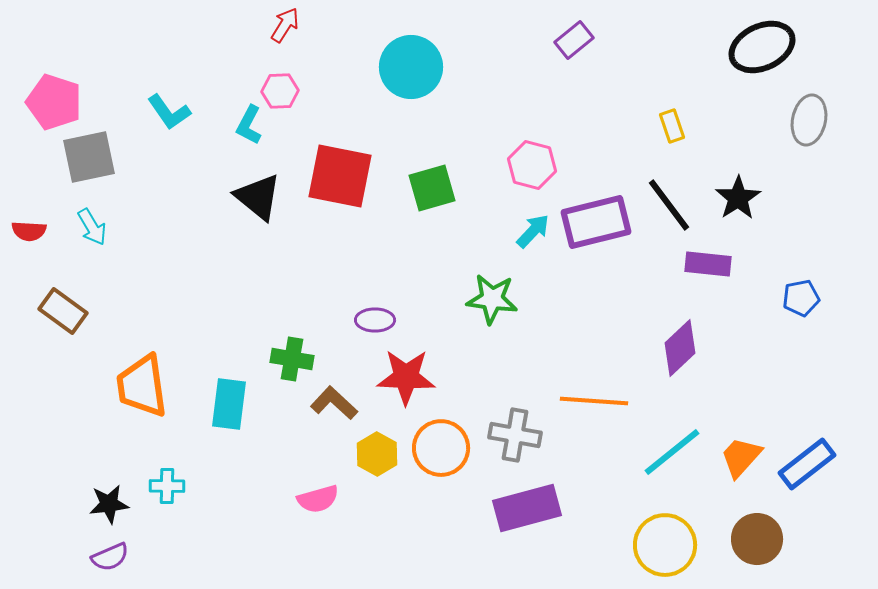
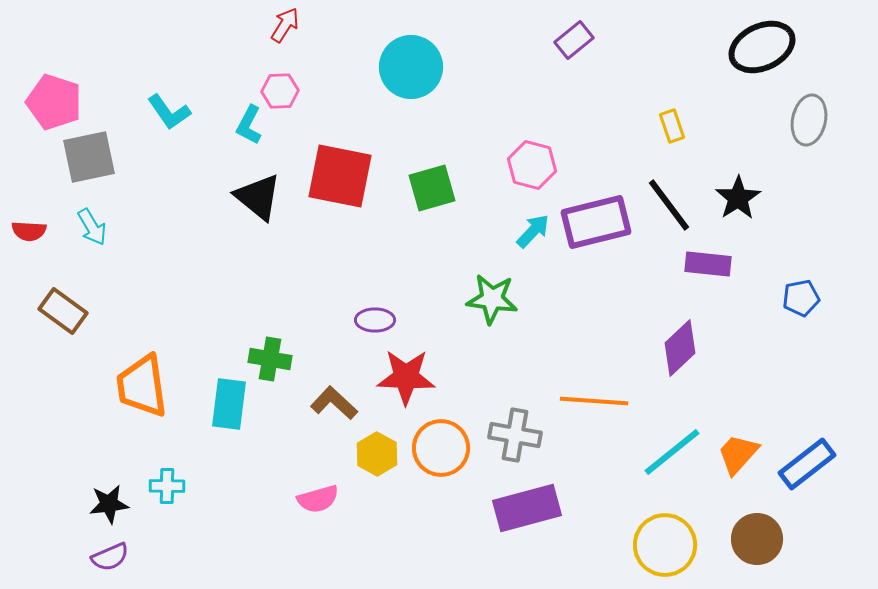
green cross at (292, 359): moved 22 px left
orange trapezoid at (741, 457): moved 3 px left, 3 px up
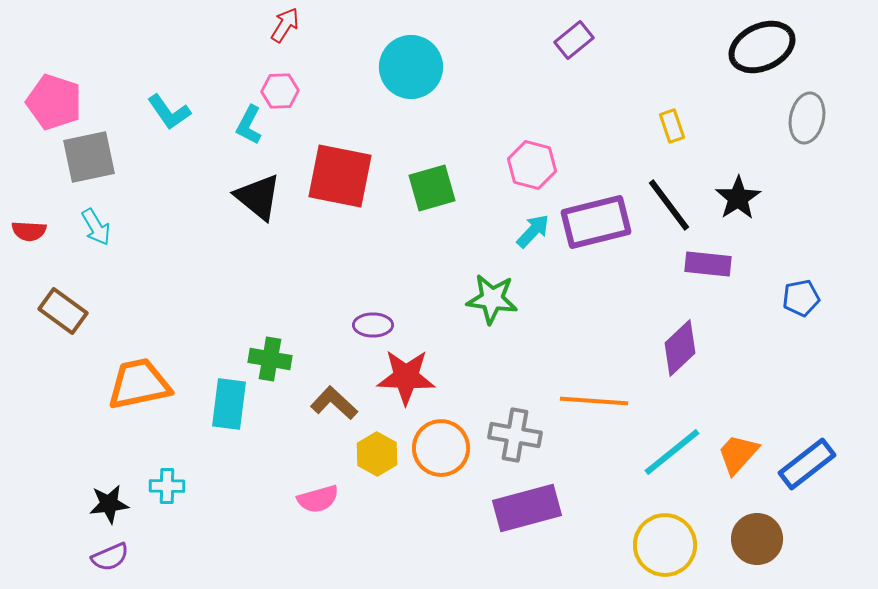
gray ellipse at (809, 120): moved 2 px left, 2 px up
cyan arrow at (92, 227): moved 4 px right
purple ellipse at (375, 320): moved 2 px left, 5 px down
orange trapezoid at (142, 386): moved 3 px left, 2 px up; rotated 86 degrees clockwise
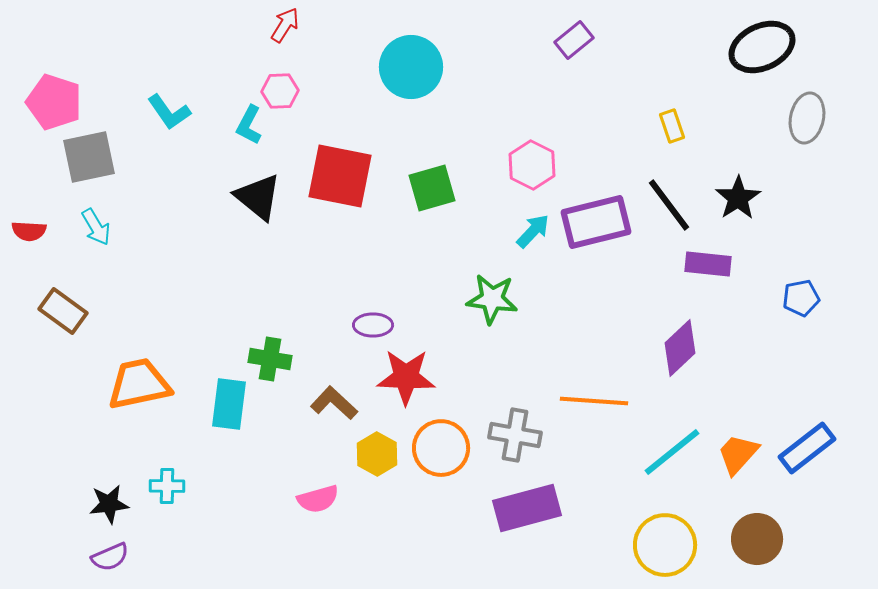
pink hexagon at (532, 165): rotated 12 degrees clockwise
blue rectangle at (807, 464): moved 16 px up
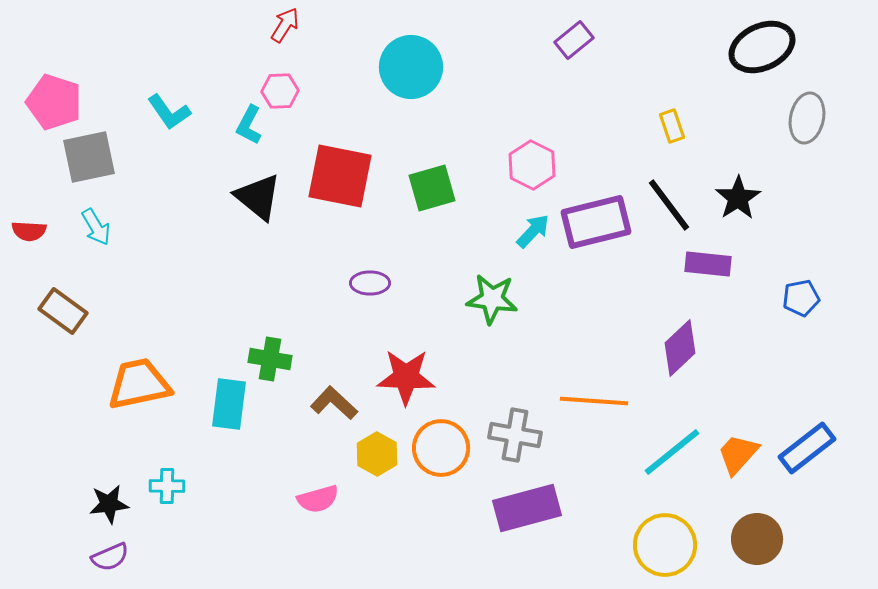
purple ellipse at (373, 325): moved 3 px left, 42 px up
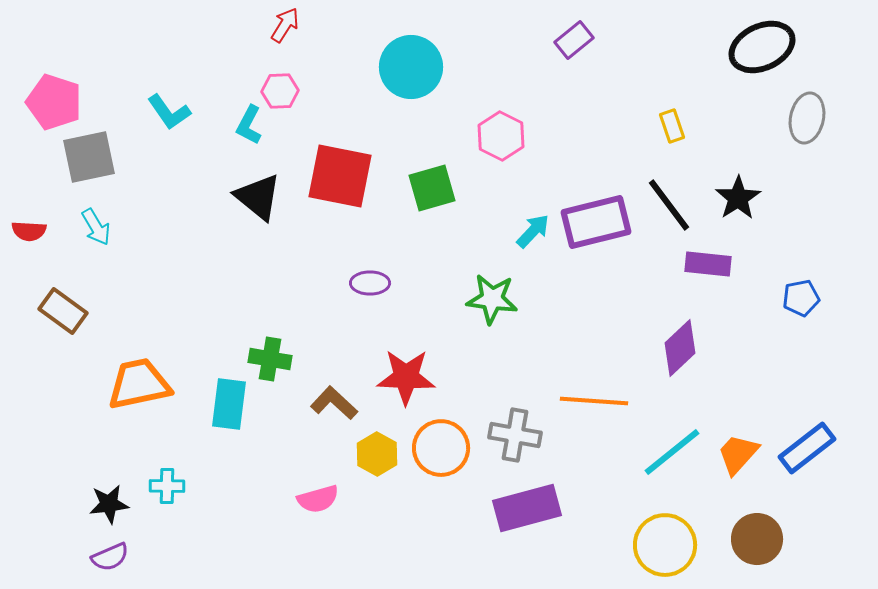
pink hexagon at (532, 165): moved 31 px left, 29 px up
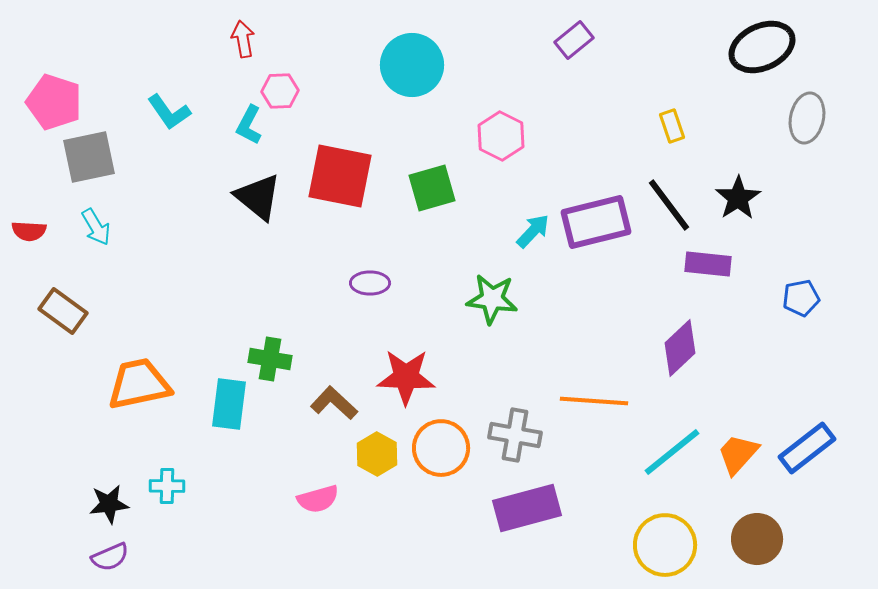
red arrow at (285, 25): moved 42 px left, 14 px down; rotated 42 degrees counterclockwise
cyan circle at (411, 67): moved 1 px right, 2 px up
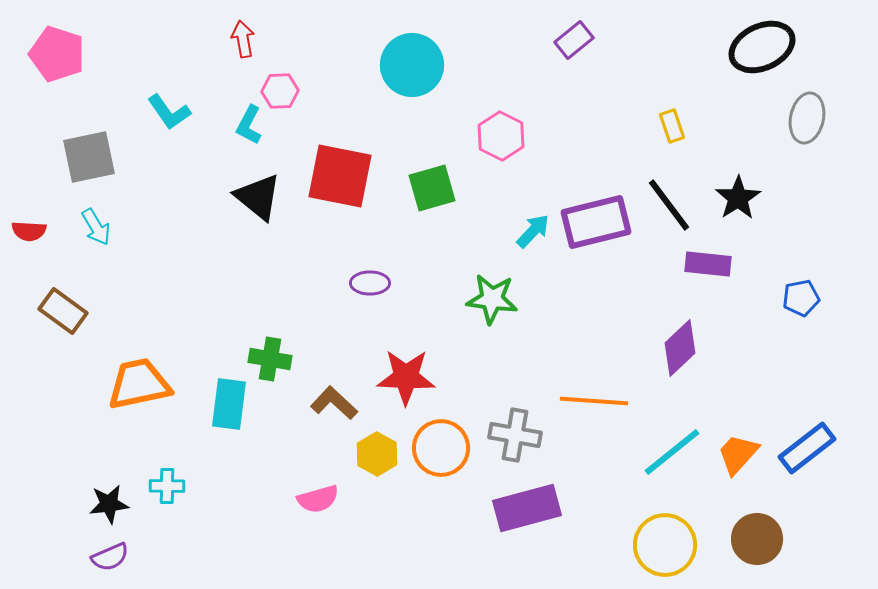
pink pentagon at (54, 102): moved 3 px right, 48 px up
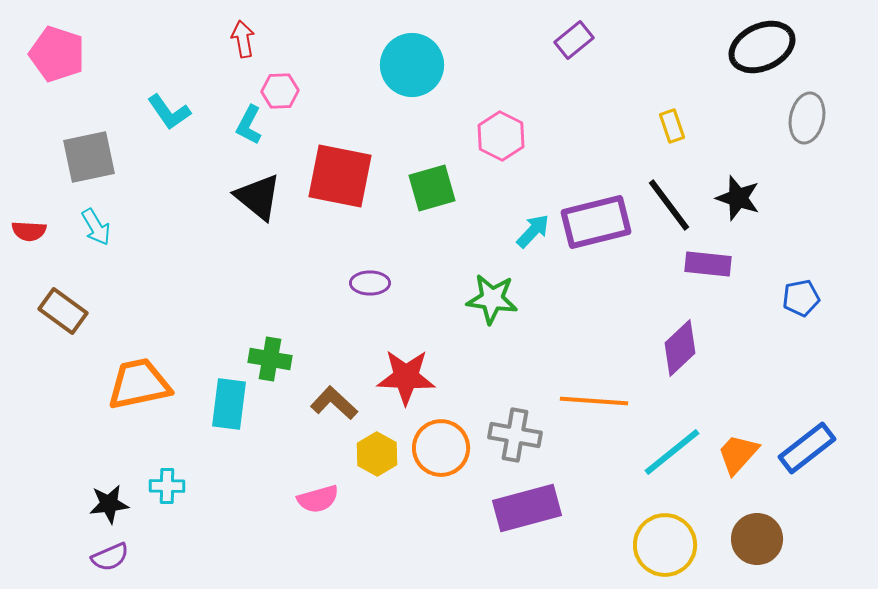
black star at (738, 198): rotated 21 degrees counterclockwise
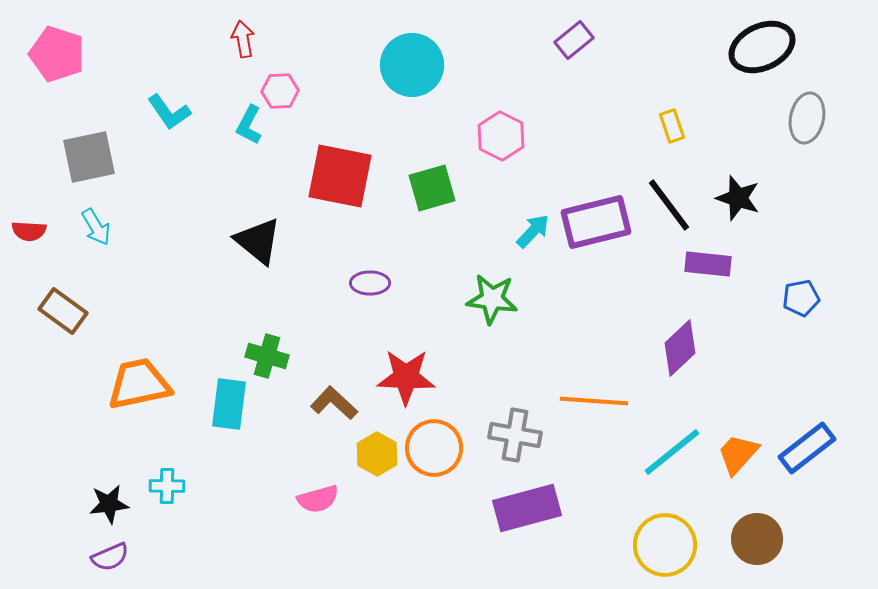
black triangle at (258, 197): moved 44 px down
green cross at (270, 359): moved 3 px left, 3 px up; rotated 6 degrees clockwise
orange circle at (441, 448): moved 7 px left
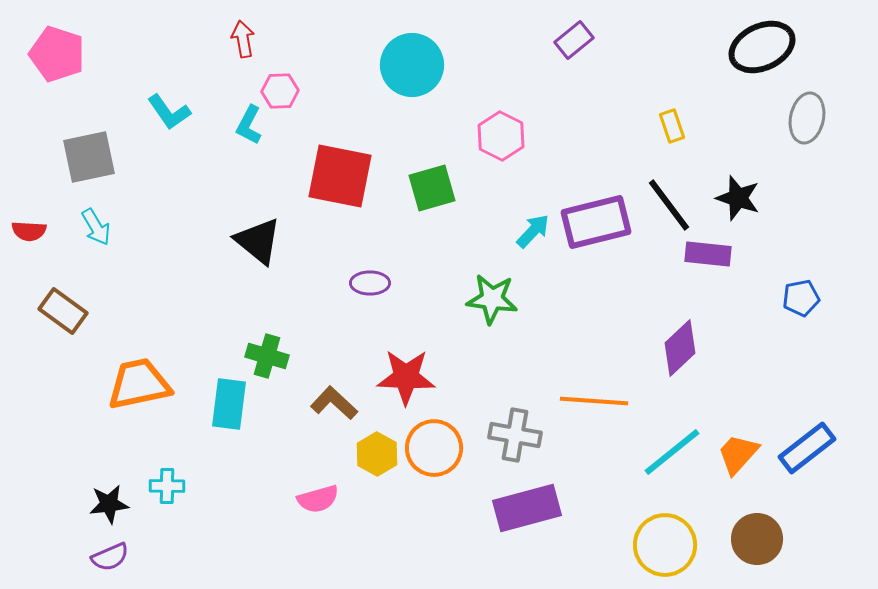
purple rectangle at (708, 264): moved 10 px up
